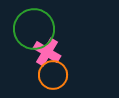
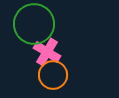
green circle: moved 5 px up
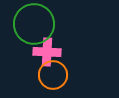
pink cross: rotated 28 degrees counterclockwise
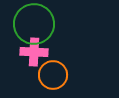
pink cross: moved 13 px left
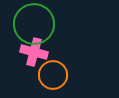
pink cross: rotated 12 degrees clockwise
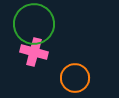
orange circle: moved 22 px right, 3 px down
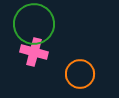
orange circle: moved 5 px right, 4 px up
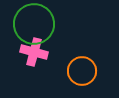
orange circle: moved 2 px right, 3 px up
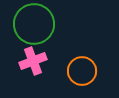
pink cross: moved 1 px left, 9 px down; rotated 36 degrees counterclockwise
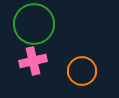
pink cross: rotated 8 degrees clockwise
